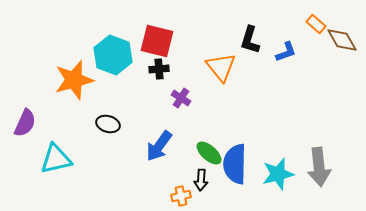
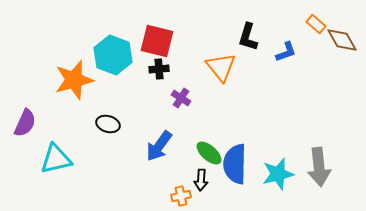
black L-shape: moved 2 px left, 3 px up
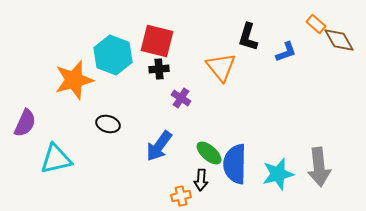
brown diamond: moved 3 px left
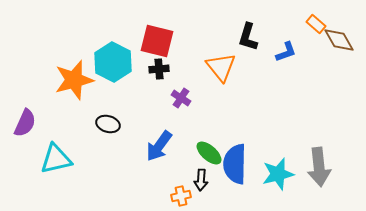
cyan hexagon: moved 7 px down; rotated 6 degrees clockwise
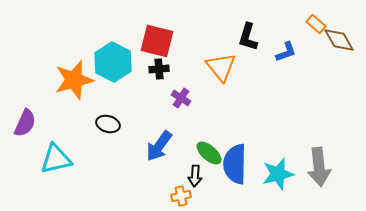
black arrow: moved 6 px left, 4 px up
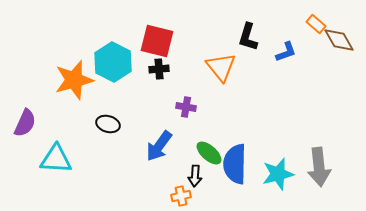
purple cross: moved 5 px right, 9 px down; rotated 24 degrees counterclockwise
cyan triangle: rotated 16 degrees clockwise
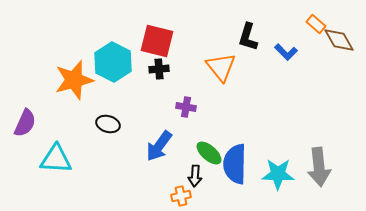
blue L-shape: rotated 65 degrees clockwise
cyan star: rotated 16 degrees clockwise
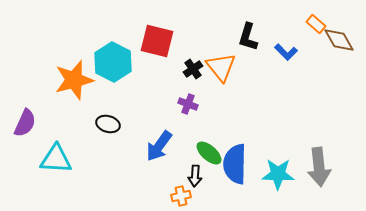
black cross: moved 34 px right; rotated 30 degrees counterclockwise
purple cross: moved 2 px right, 3 px up; rotated 12 degrees clockwise
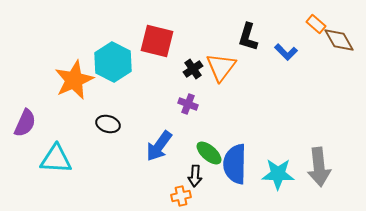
orange triangle: rotated 16 degrees clockwise
orange star: rotated 9 degrees counterclockwise
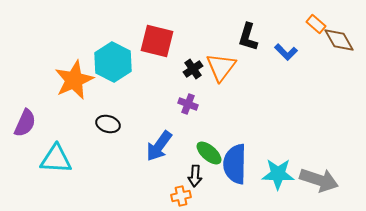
gray arrow: moved 13 px down; rotated 66 degrees counterclockwise
